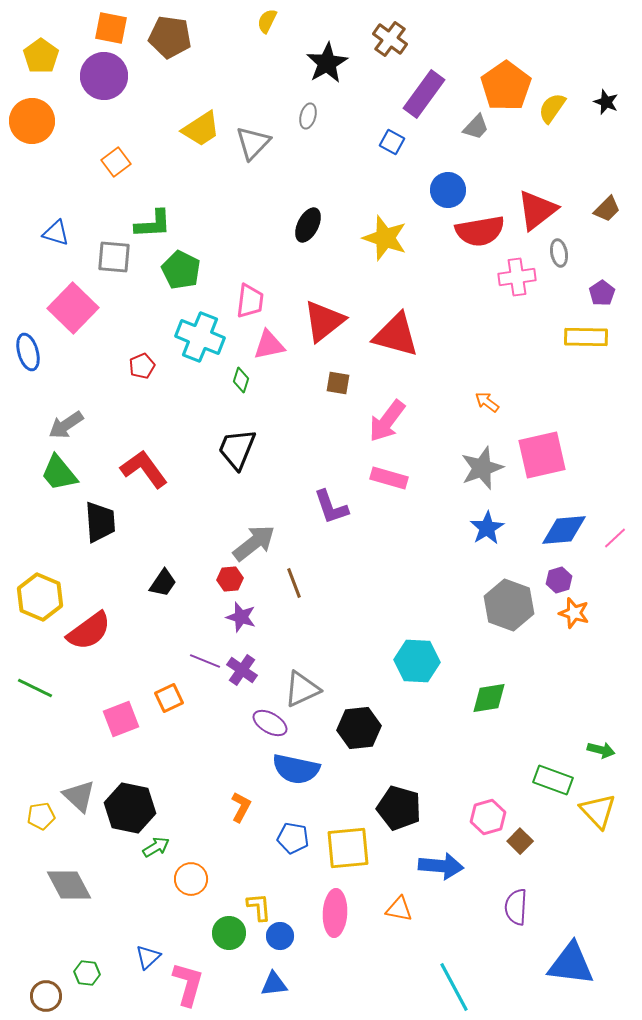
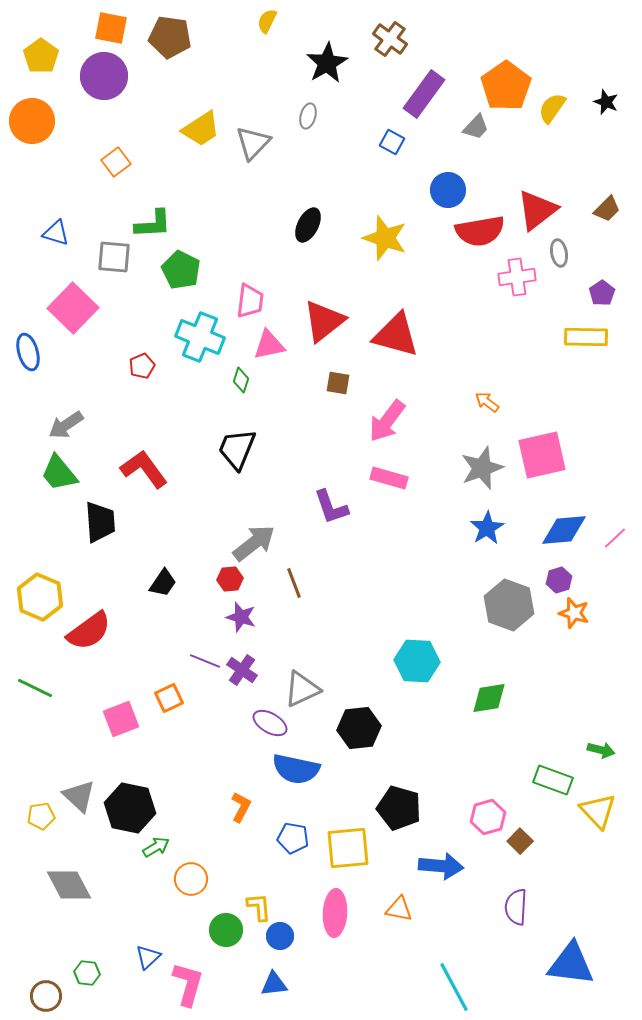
green circle at (229, 933): moved 3 px left, 3 px up
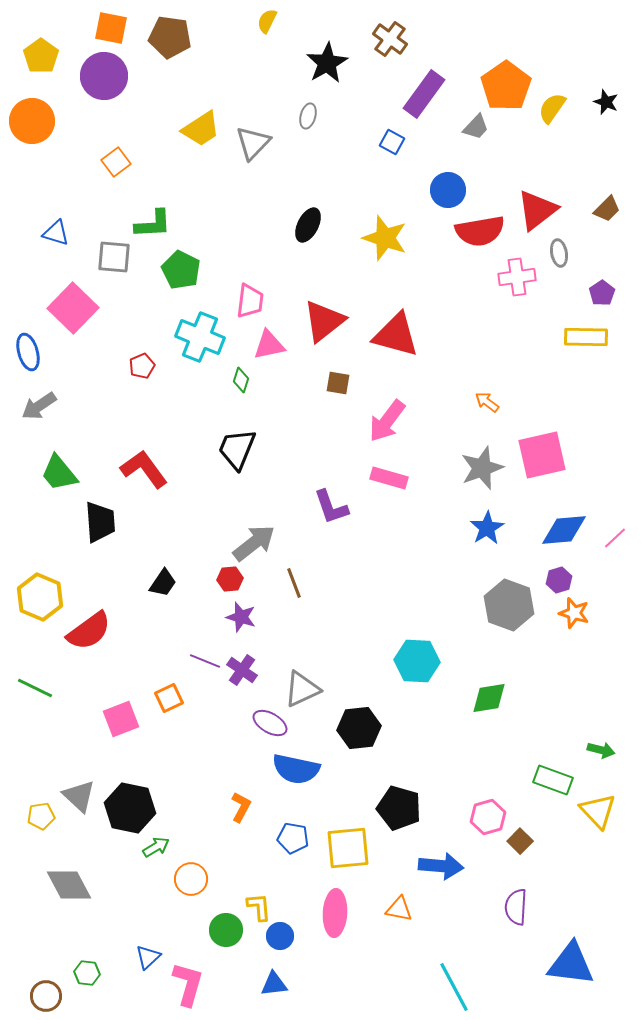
gray arrow at (66, 425): moved 27 px left, 19 px up
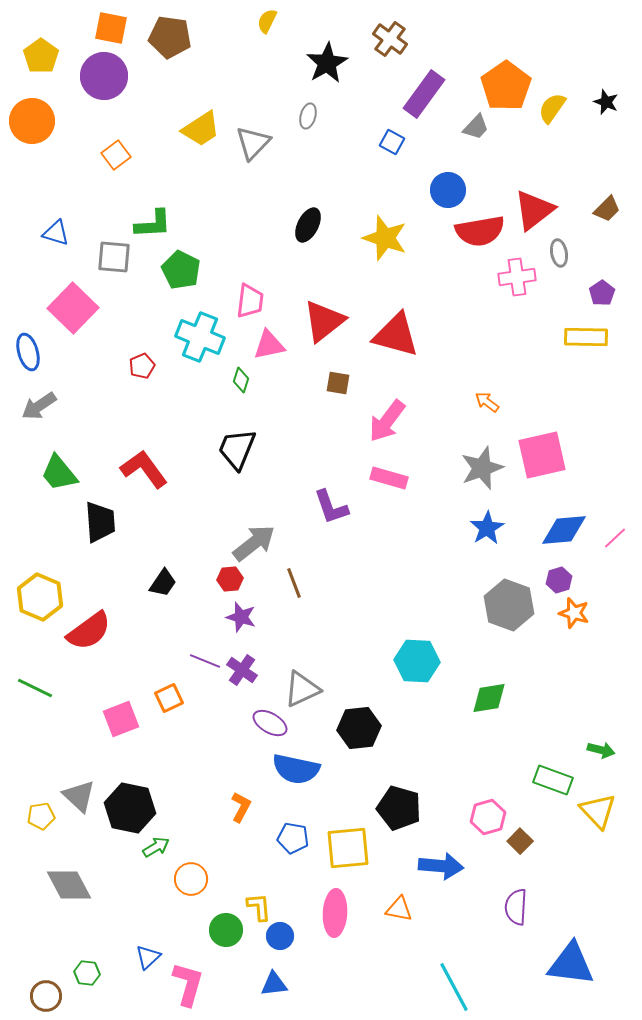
orange square at (116, 162): moved 7 px up
red triangle at (537, 210): moved 3 px left
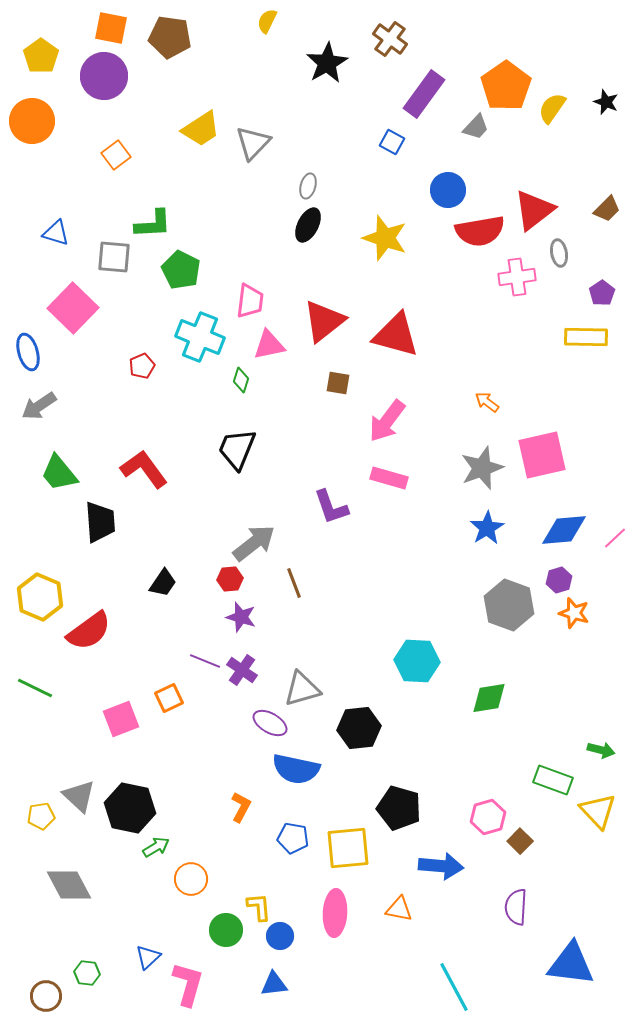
gray ellipse at (308, 116): moved 70 px down
gray triangle at (302, 689): rotated 9 degrees clockwise
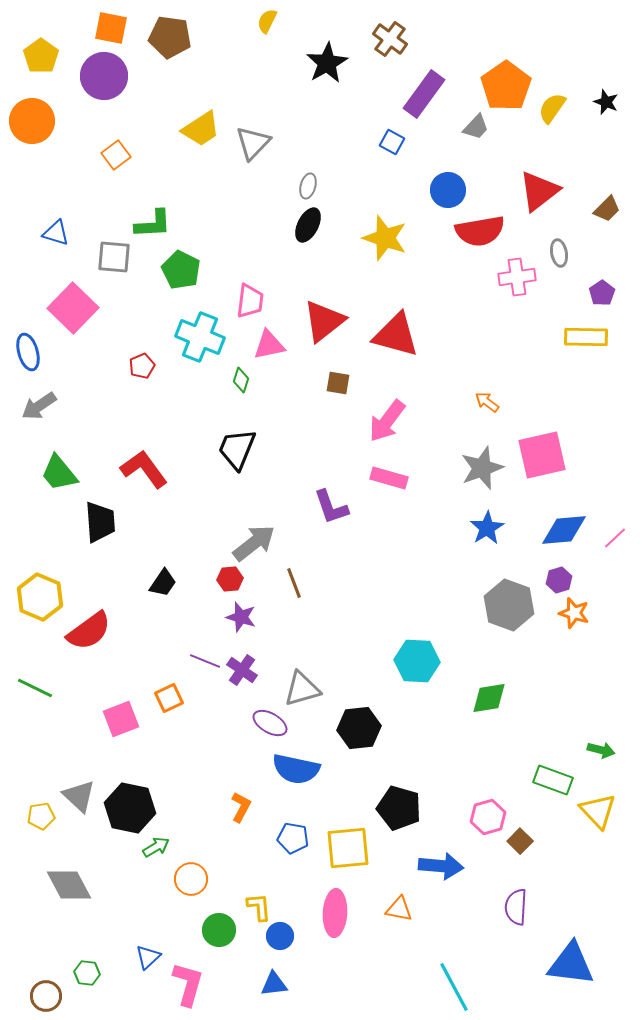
red triangle at (534, 210): moved 5 px right, 19 px up
green circle at (226, 930): moved 7 px left
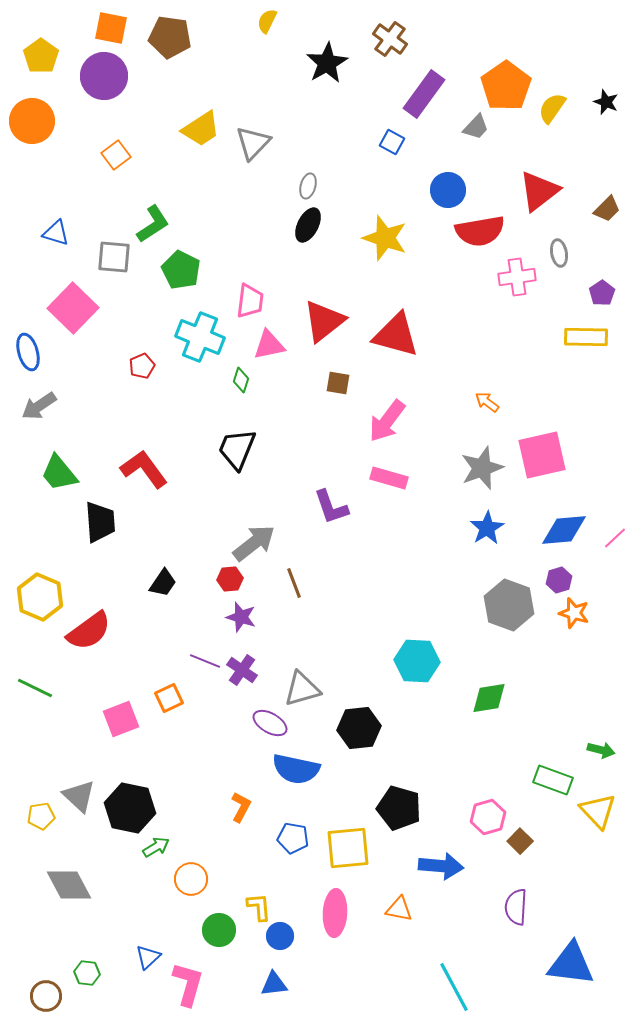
green L-shape at (153, 224): rotated 30 degrees counterclockwise
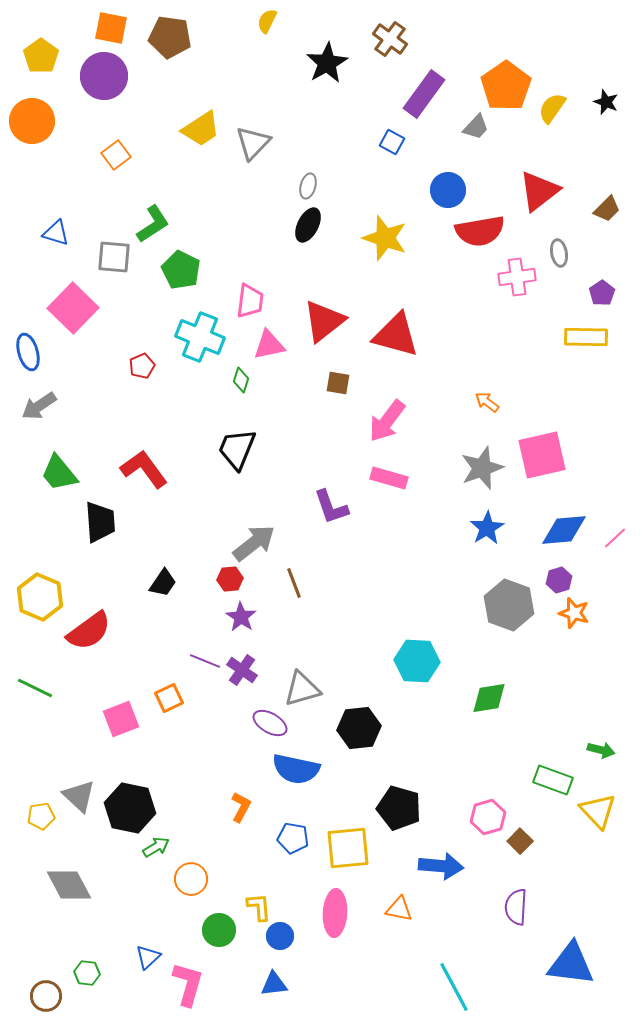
purple star at (241, 617): rotated 16 degrees clockwise
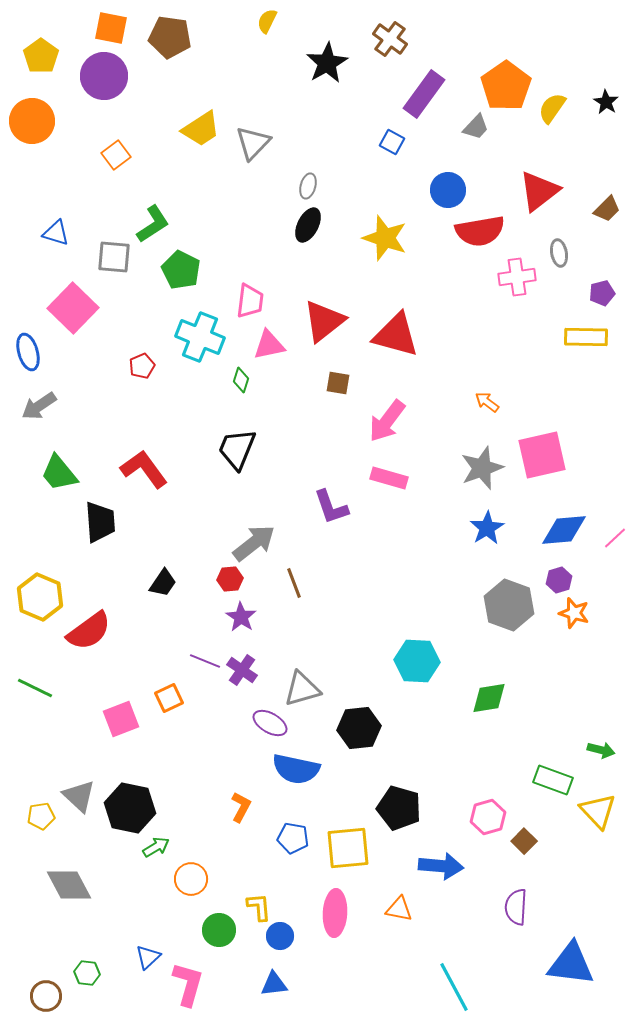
black star at (606, 102): rotated 10 degrees clockwise
purple pentagon at (602, 293): rotated 20 degrees clockwise
brown square at (520, 841): moved 4 px right
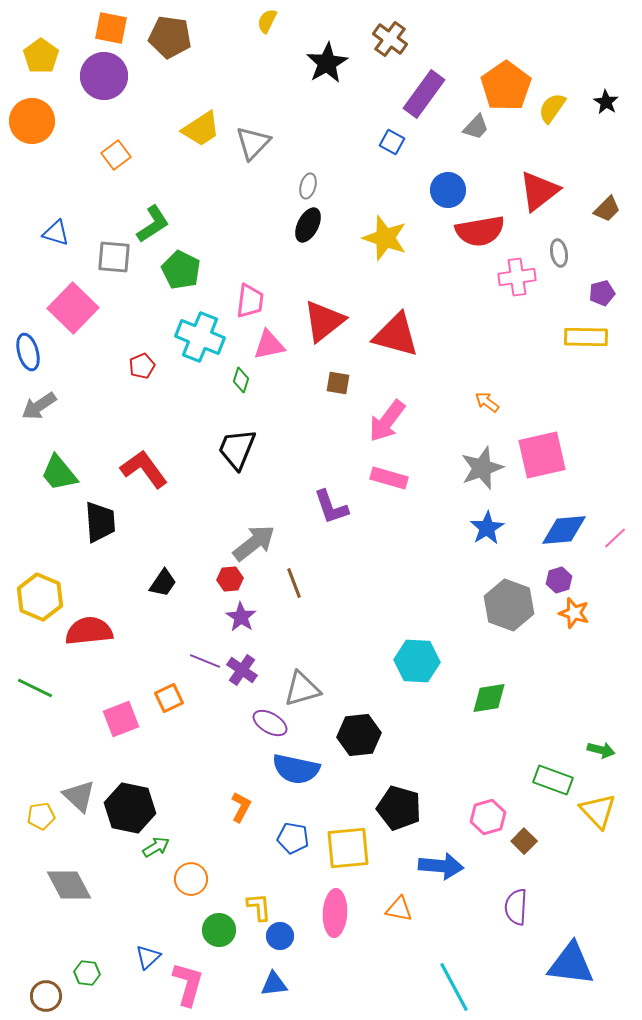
red semicircle at (89, 631): rotated 150 degrees counterclockwise
black hexagon at (359, 728): moved 7 px down
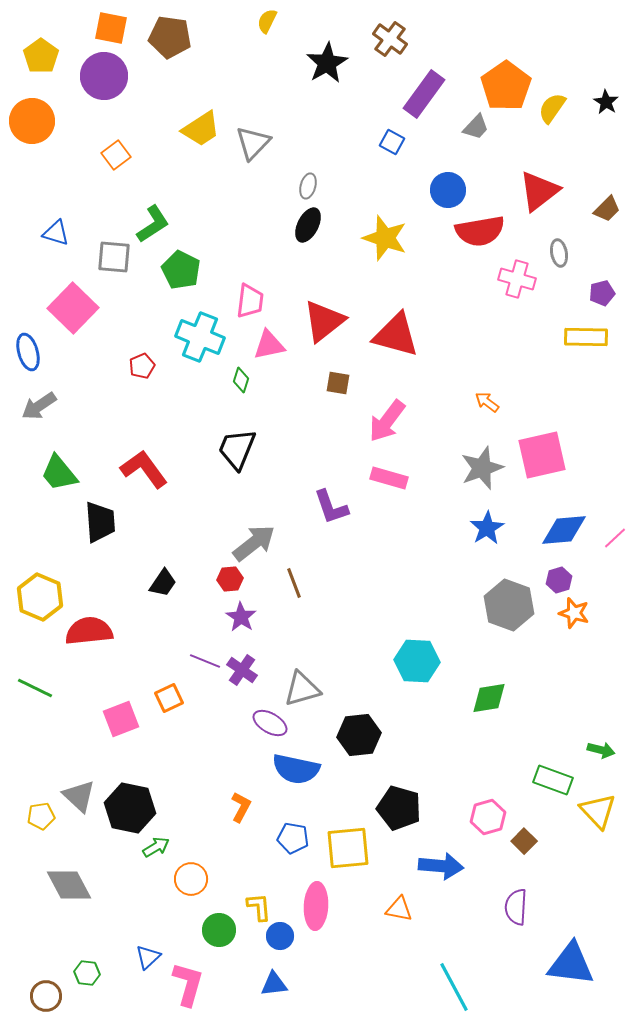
pink cross at (517, 277): moved 2 px down; rotated 24 degrees clockwise
pink ellipse at (335, 913): moved 19 px left, 7 px up
